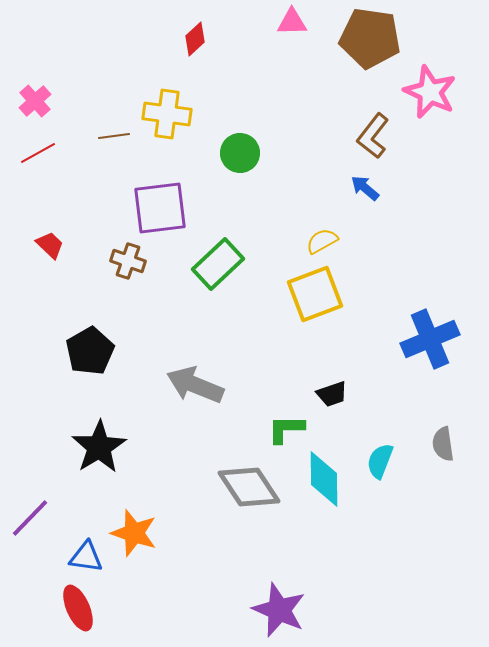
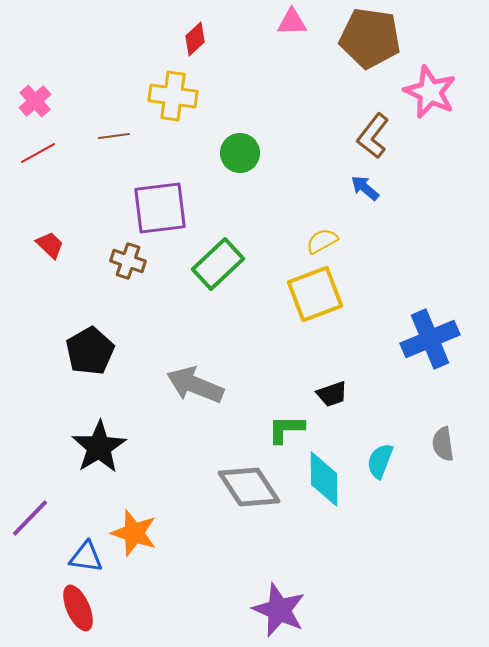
yellow cross: moved 6 px right, 18 px up
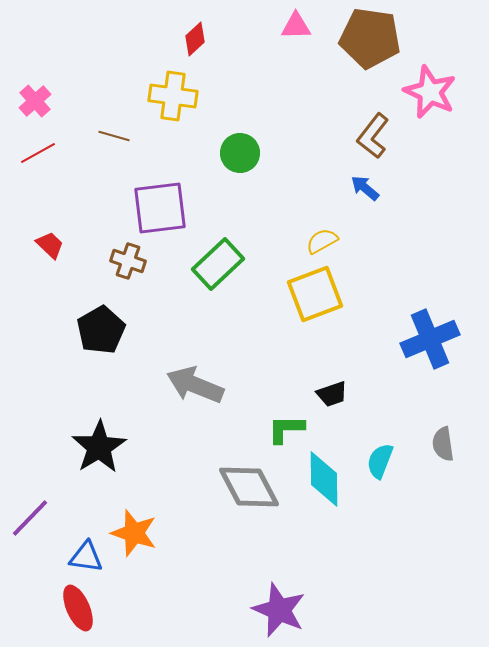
pink triangle: moved 4 px right, 4 px down
brown line: rotated 24 degrees clockwise
black pentagon: moved 11 px right, 21 px up
gray diamond: rotated 6 degrees clockwise
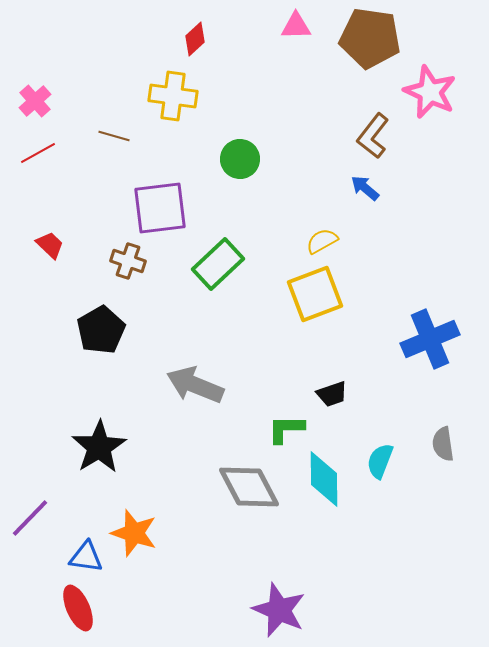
green circle: moved 6 px down
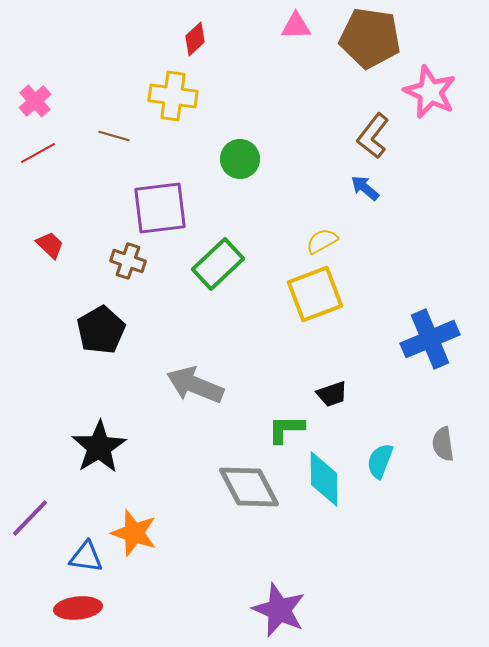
red ellipse: rotated 72 degrees counterclockwise
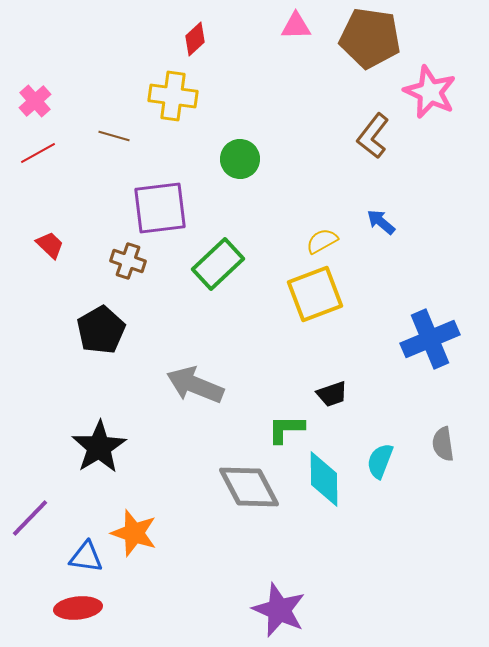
blue arrow: moved 16 px right, 34 px down
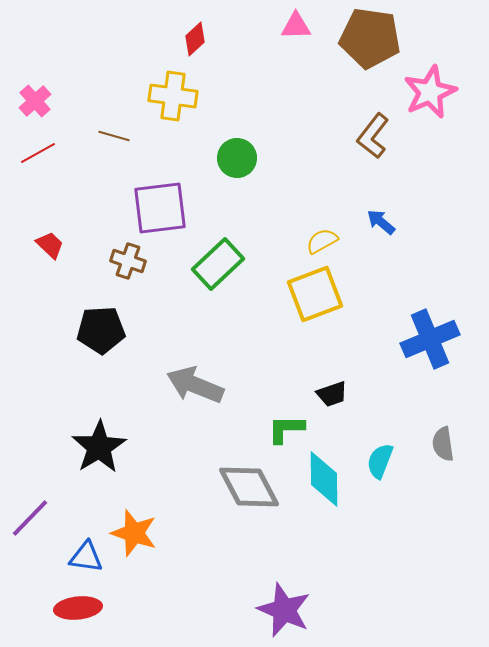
pink star: rotated 24 degrees clockwise
green circle: moved 3 px left, 1 px up
black pentagon: rotated 27 degrees clockwise
purple star: moved 5 px right
